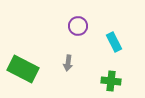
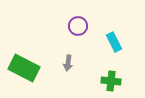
green rectangle: moved 1 px right, 1 px up
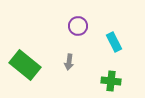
gray arrow: moved 1 px right, 1 px up
green rectangle: moved 1 px right, 3 px up; rotated 12 degrees clockwise
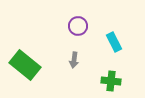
gray arrow: moved 5 px right, 2 px up
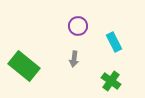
gray arrow: moved 1 px up
green rectangle: moved 1 px left, 1 px down
green cross: rotated 30 degrees clockwise
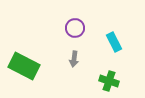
purple circle: moved 3 px left, 2 px down
green rectangle: rotated 12 degrees counterclockwise
green cross: moved 2 px left; rotated 18 degrees counterclockwise
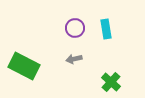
cyan rectangle: moved 8 px left, 13 px up; rotated 18 degrees clockwise
gray arrow: rotated 70 degrees clockwise
green cross: moved 2 px right, 1 px down; rotated 24 degrees clockwise
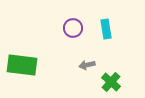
purple circle: moved 2 px left
gray arrow: moved 13 px right, 6 px down
green rectangle: moved 2 px left, 1 px up; rotated 20 degrees counterclockwise
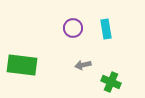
gray arrow: moved 4 px left
green cross: rotated 18 degrees counterclockwise
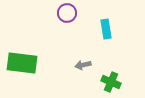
purple circle: moved 6 px left, 15 px up
green rectangle: moved 2 px up
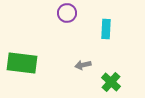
cyan rectangle: rotated 12 degrees clockwise
green cross: rotated 18 degrees clockwise
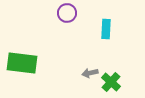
gray arrow: moved 7 px right, 8 px down
